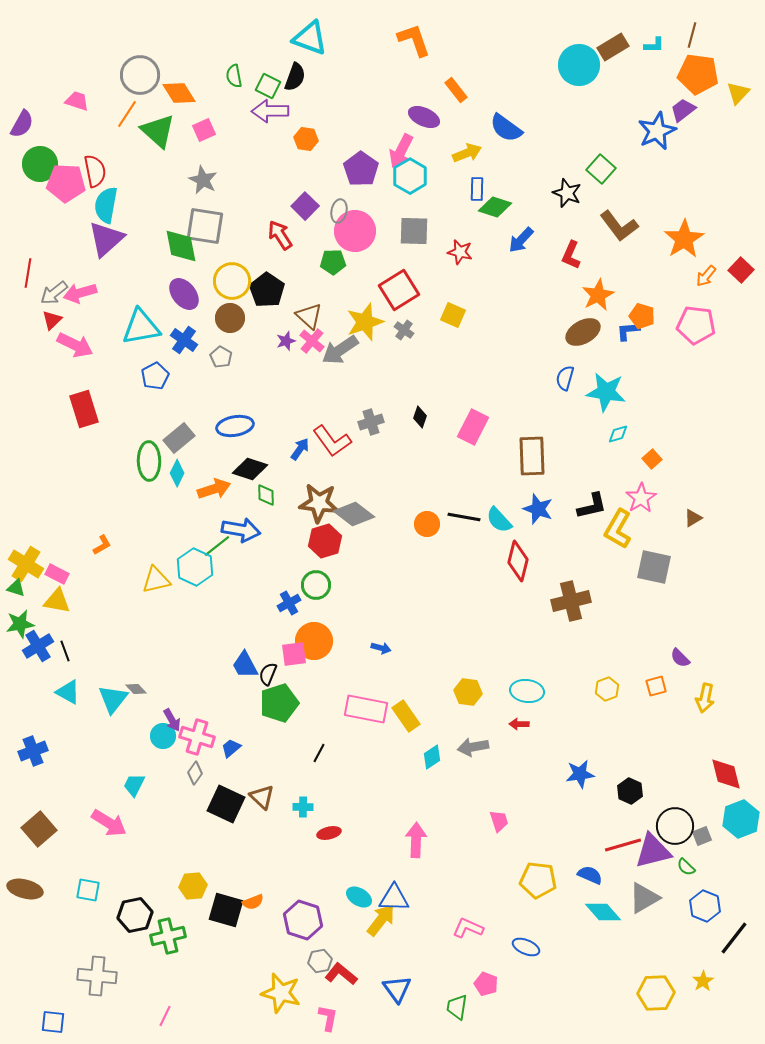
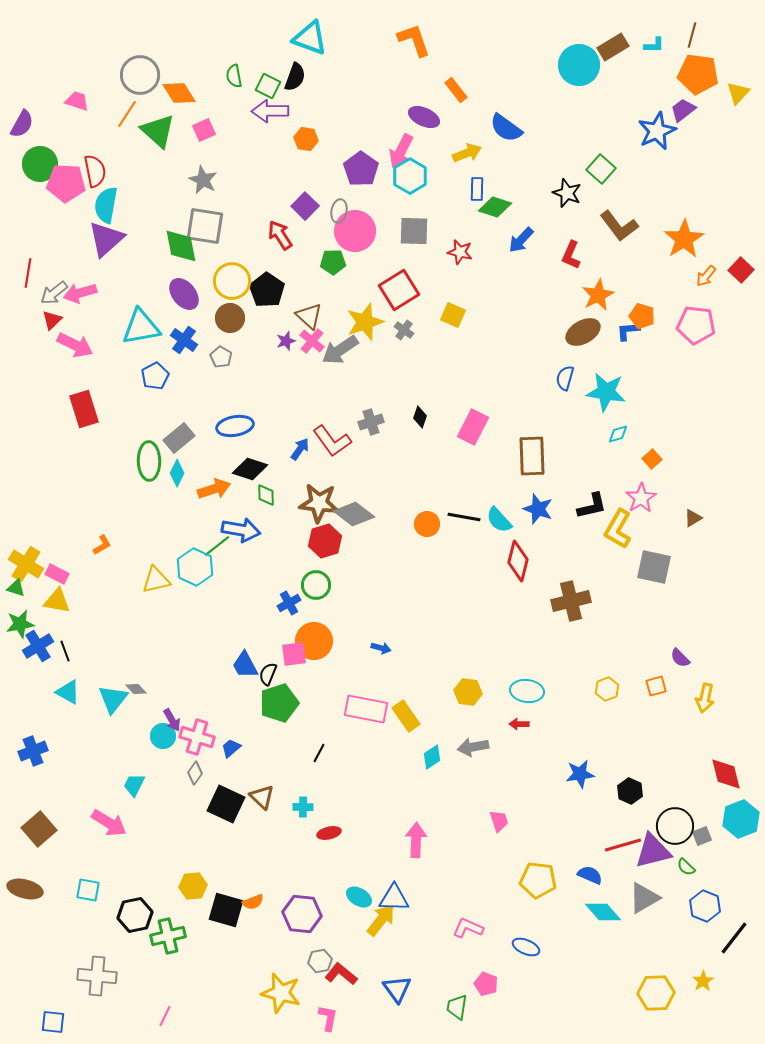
purple hexagon at (303, 920): moved 1 px left, 6 px up; rotated 12 degrees counterclockwise
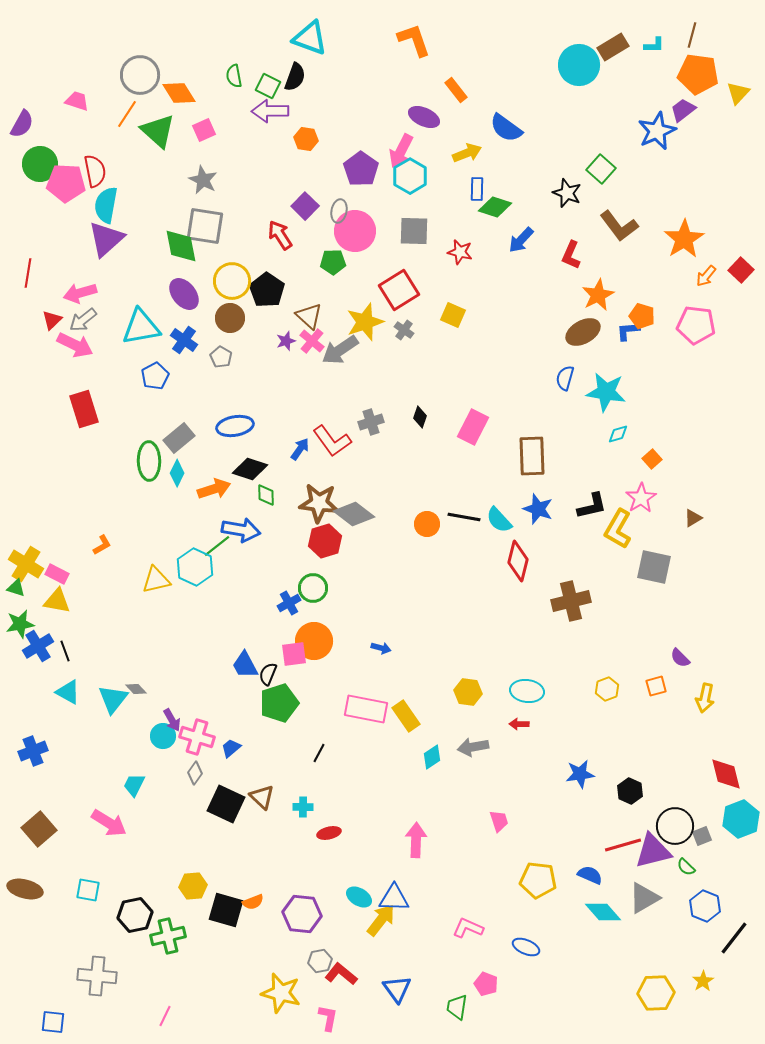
gray arrow at (54, 293): moved 29 px right, 27 px down
green circle at (316, 585): moved 3 px left, 3 px down
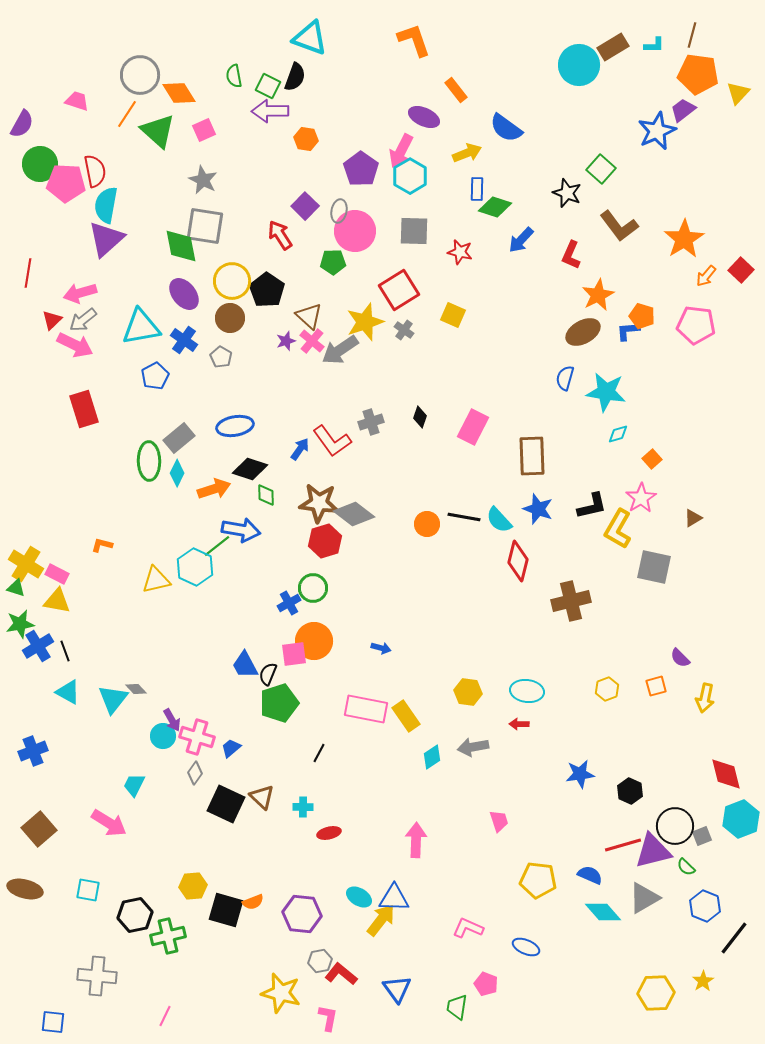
orange L-shape at (102, 545): rotated 135 degrees counterclockwise
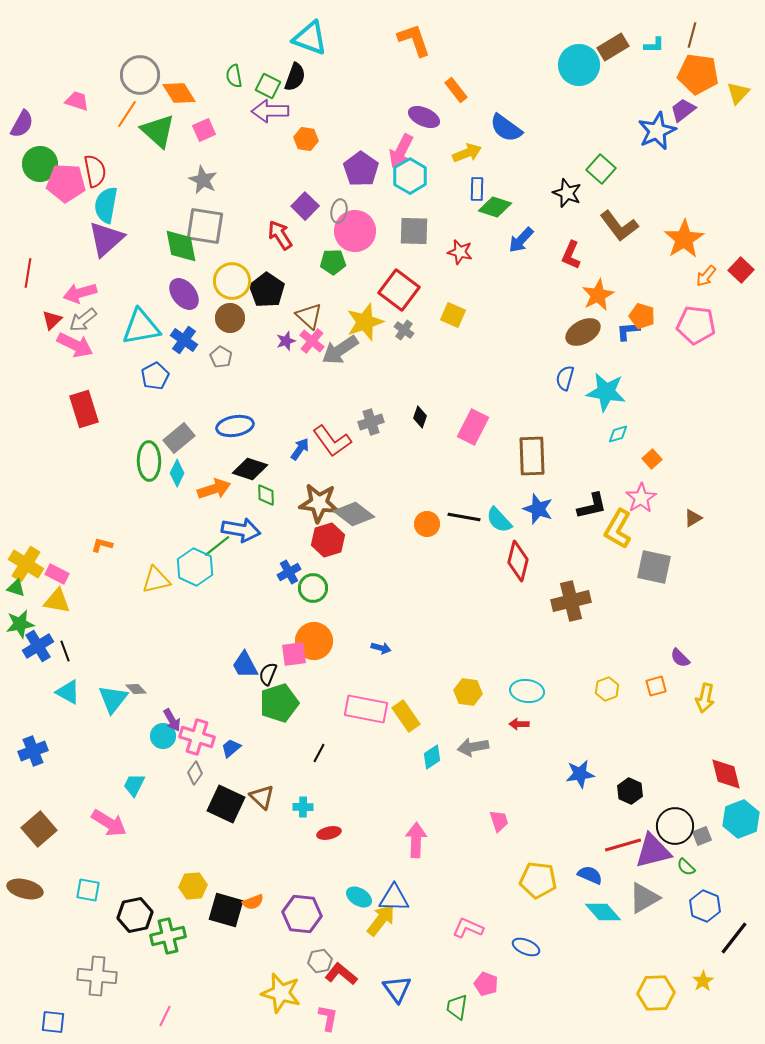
red square at (399, 290): rotated 21 degrees counterclockwise
red hexagon at (325, 541): moved 3 px right, 1 px up
blue cross at (289, 603): moved 31 px up
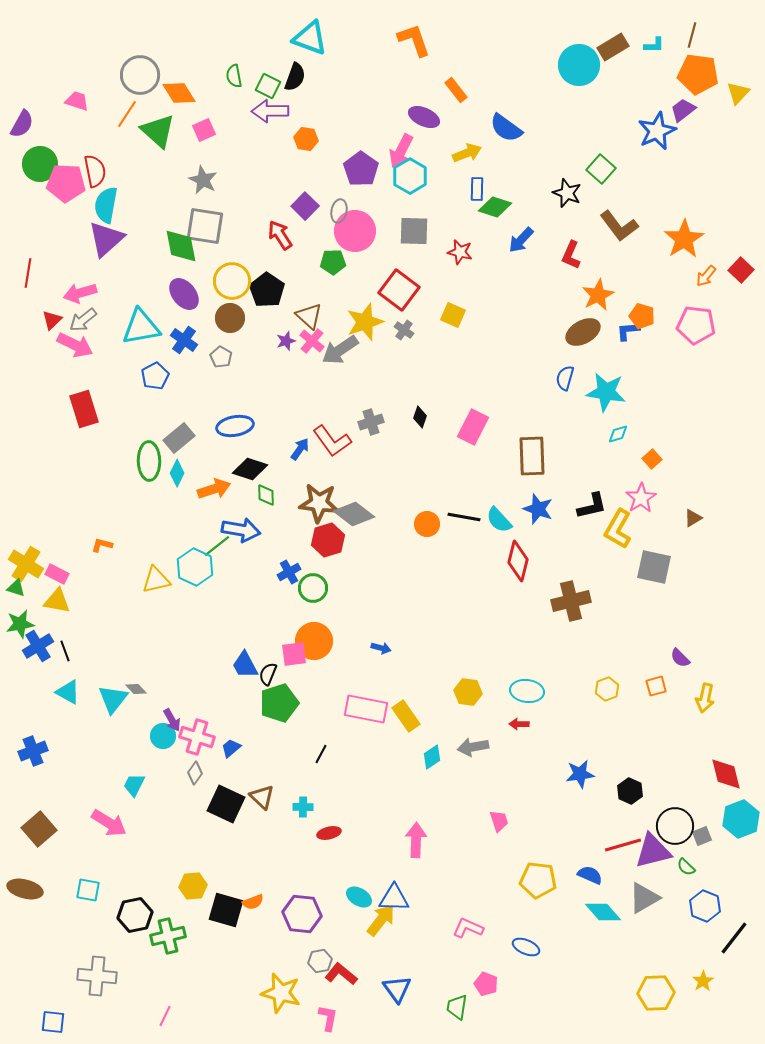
black line at (319, 753): moved 2 px right, 1 px down
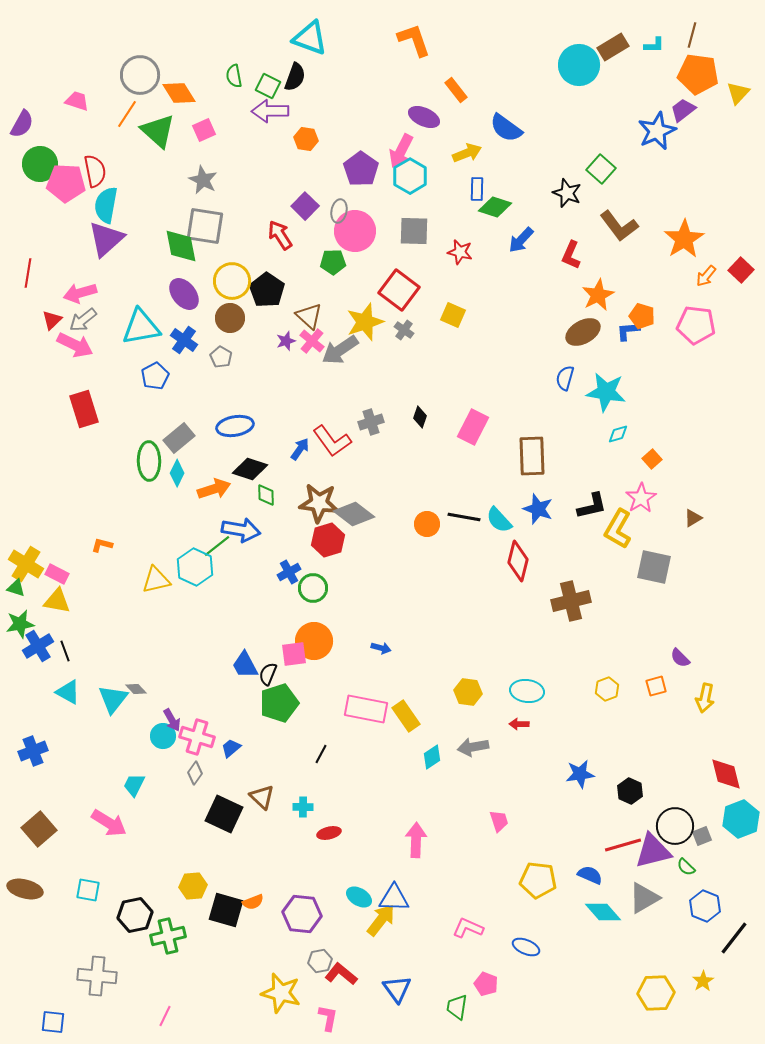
black square at (226, 804): moved 2 px left, 10 px down
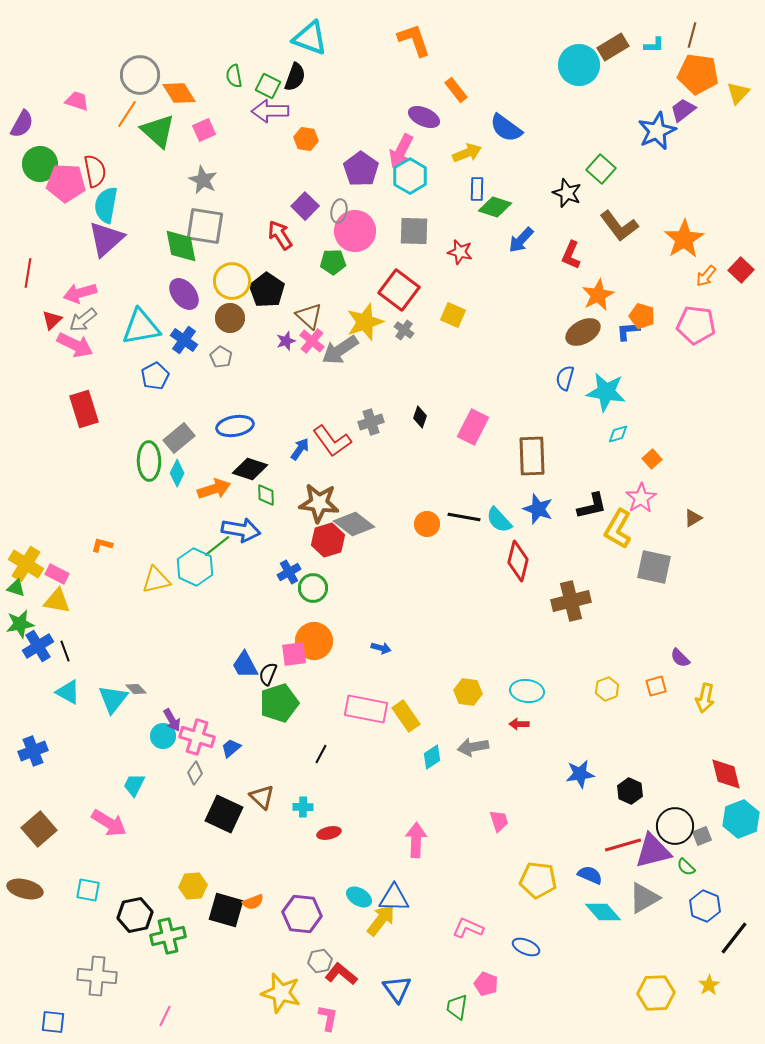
gray diamond at (354, 514): moved 10 px down
yellow star at (703, 981): moved 6 px right, 4 px down
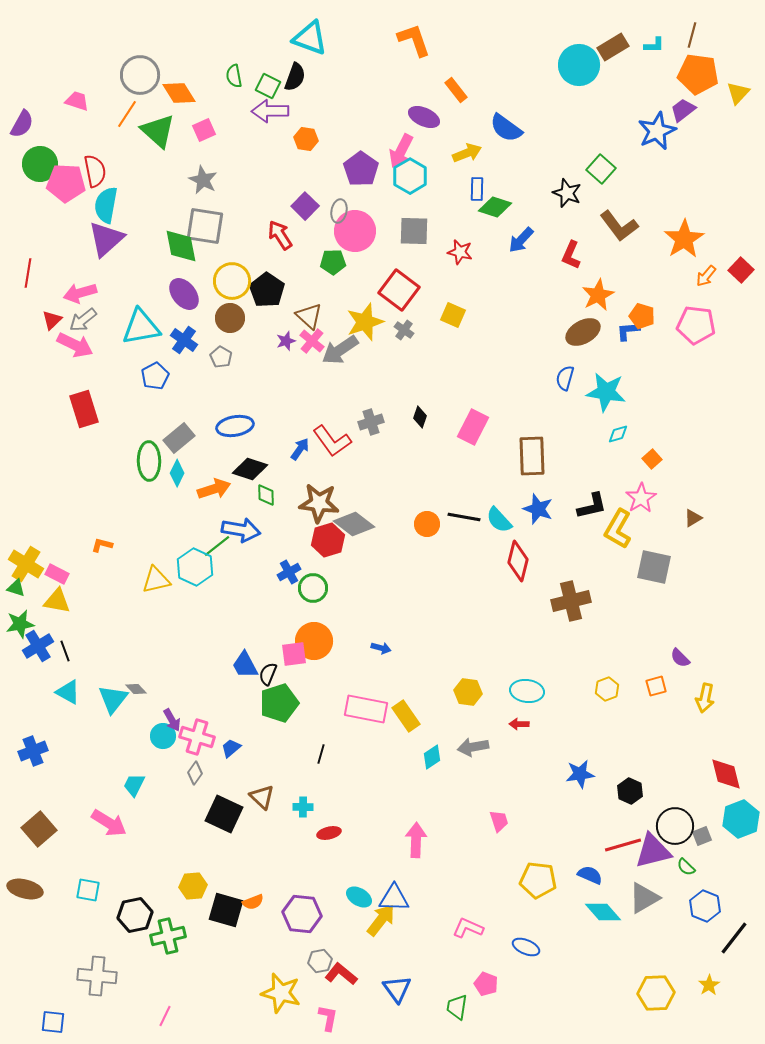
black line at (321, 754): rotated 12 degrees counterclockwise
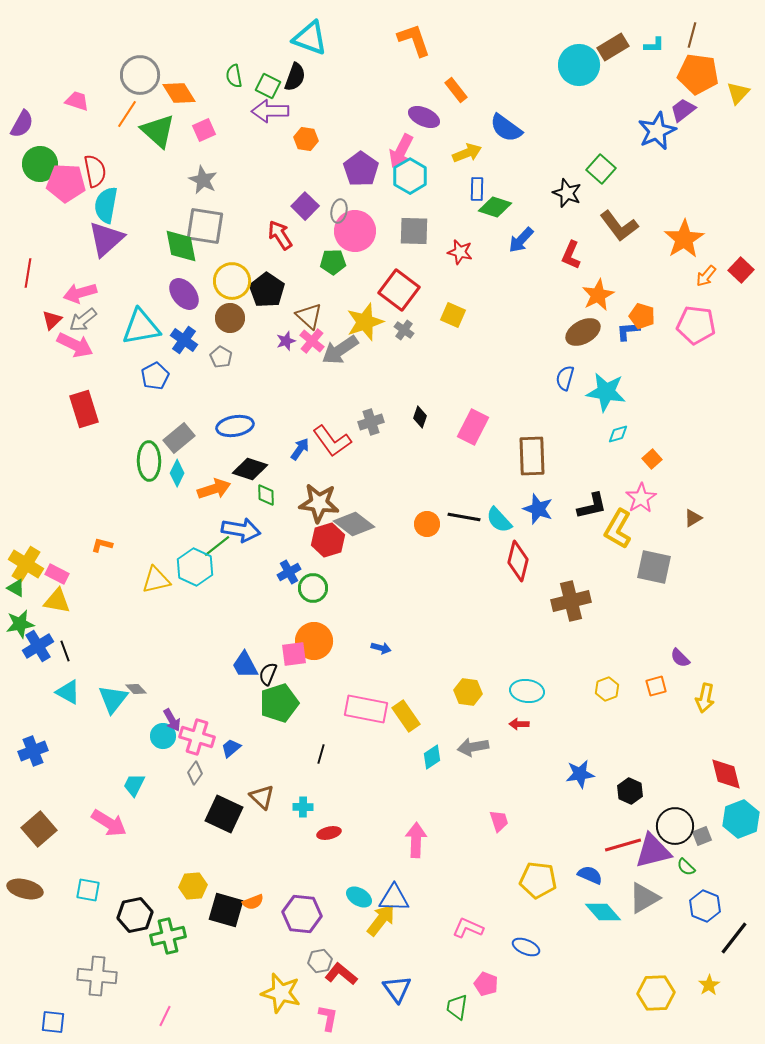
green triangle at (16, 588): rotated 12 degrees clockwise
